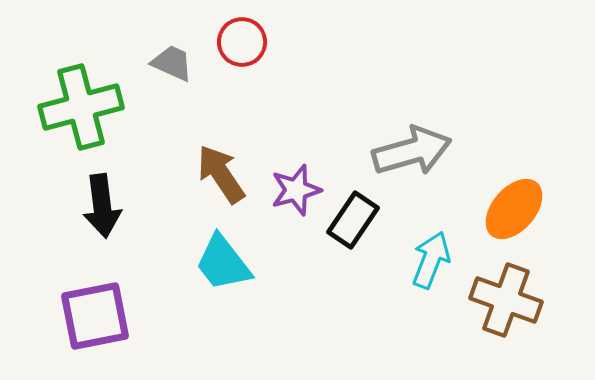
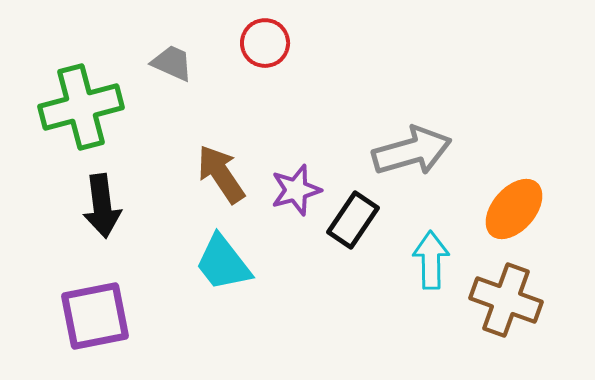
red circle: moved 23 px right, 1 px down
cyan arrow: rotated 22 degrees counterclockwise
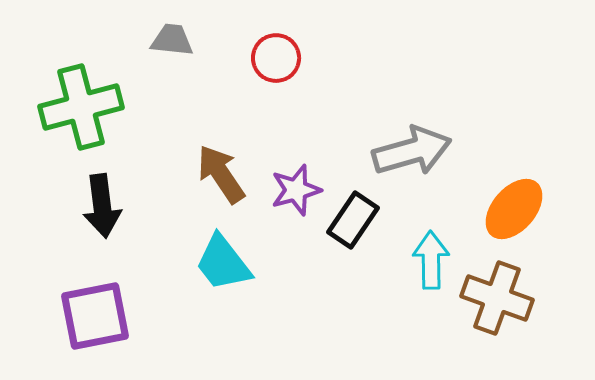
red circle: moved 11 px right, 15 px down
gray trapezoid: moved 23 px up; rotated 18 degrees counterclockwise
brown cross: moved 9 px left, 2 px up
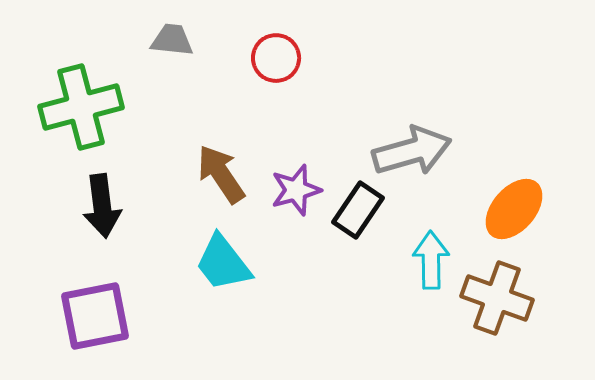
black rectangle: moved 5 px right, 10 px up
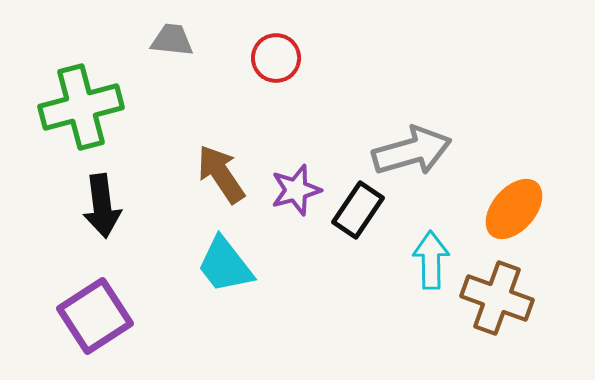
cyan trapezoid: moved 2 px right, 2 px down
purple square: rotated 22 degrees counterclockwise
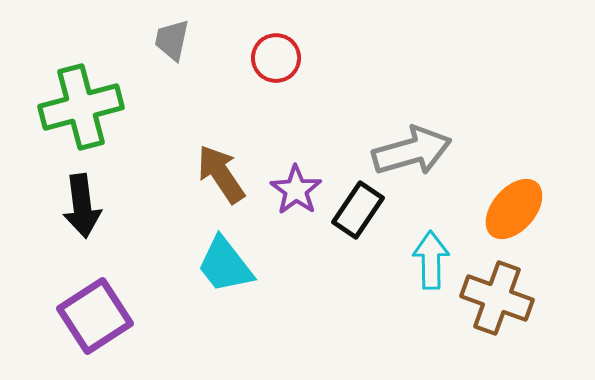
gray trapezoid: rotated 84 degrees counterclockwise
purple star: rotated 21 degrees counterclockwise
black arrow: moved 20 px left
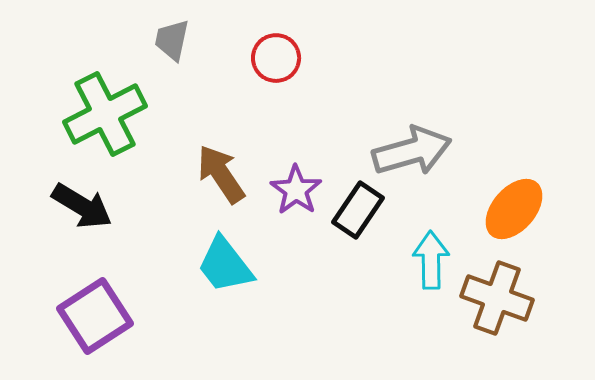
green cross: moved 24 px right, 7 px down; rotated 12 degrees counterclockwise
black arrow: rotated 52 degrees counterclockwise
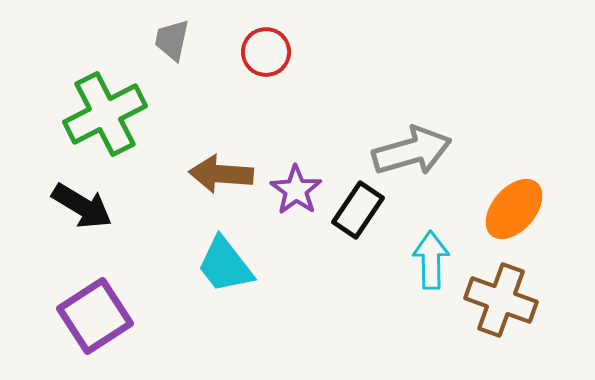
red circle: moved 10 px left, 6 px up
brown arrow: rotated 52 degrees counterclockwise
brown cross: moved 4 px right, 2 px down
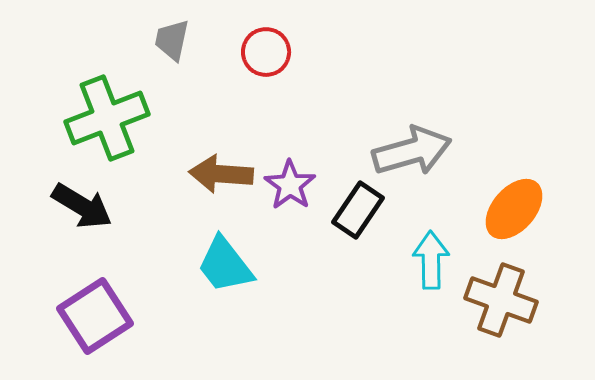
green cross: moved 2 px right, 4 px down; rotated 6 degrees clockwise
purple star: moved 6 px left, 5 px up
